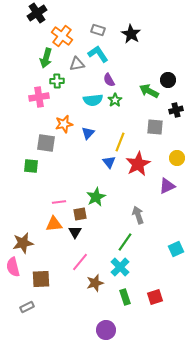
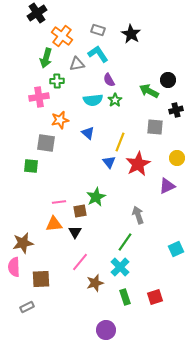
orange star at (64, 124): moved 4 px left, 4 px up
blue triangle at (88, 133): rotated 32 degrees counterclockwise
brown square at (80, 214): moved 3 px up
pink semicircle at (13, 267): moved 1 px right; rotated 12 degrees clockwise
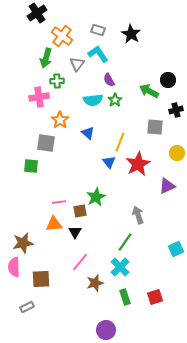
gray triangle at (77, 64): rotated 42 degrees counterclockwise
orange star at (60, 120): rotated 24 degrees counterclockwise
yellow circle at (177, 158): moved 5 px up
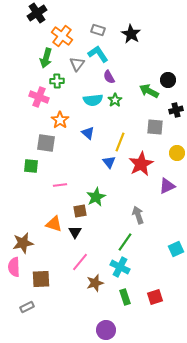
purple semicircle at (109, 80): moved 3 px up
pink cross at (39, 97): rotated 30 degrees clockwise
red star at (138, 164): moved 3 px right
pink line at (59, 202): moved 1 px right, 17 px up
orange triangle at (54, 224): rotated 24 degrees clockwise
cyan cross at (120, 267): rotated 18 degrees counterclockwise
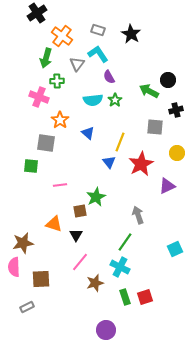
black triangle at (75, 232): moved 1 px right, 3 px down
cyan square at (176, 249): moved 1 px left
red square at (155, 297): moved 10 px left
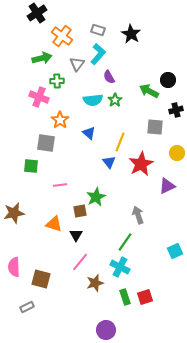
cyan L-shape at (98, 54): rotated 75 degrees clockwise
green arrow at (46, 58): moved 4 px left; rotated 120 degrees counterclockwise
blue triangle at (88, 133): moved 1 px right
brown star at (23, 243): moved 9 px left, 30 px up
cyan square at (175, 249): moved 2 px down
brown square at (41, 279): rotated 18 degrees clockwise
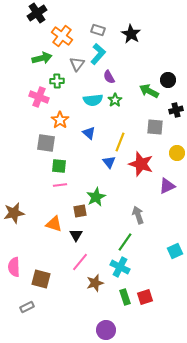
red star at (141, 164): rotated 25 degrees counterclockwise
green square at (31, 166): moved 28 px right
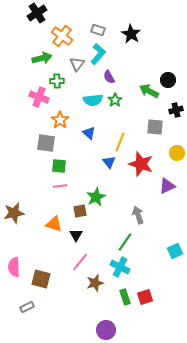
pink line at (60, 185): moved 1 px down
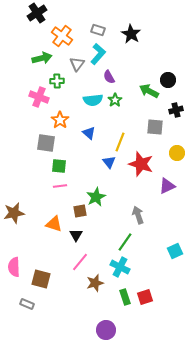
gray rectangle at (27, 307): moved 3 px up; rotated 48 degrees clockwise
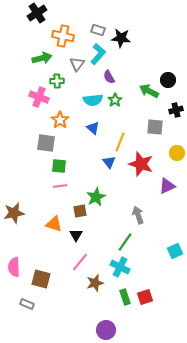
black star at (131, 34): moved 10 px left, 4 px down; rotated 24 degrees counterclockwise
orange cross at (62, 36): moved 1 px right; rotated 25 degrees counterclockwise
blue triangle at (89, 133): moved 4 px right, 5 px up
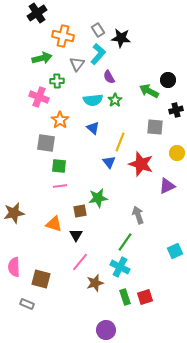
gray rectangle at (98, 30): rotated 40 degrees clockwise
green star at (96, 197): moved 2 px right, 1 px down; rotated 18 degrees clockwise
